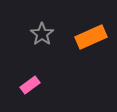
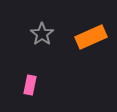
pink rectangle: rotated 42 degrees counterclockwise
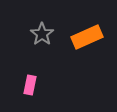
orange rectangle: moved 4 px left
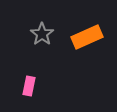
pink rectangle: moved 1 px left, 1 px down
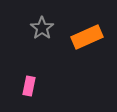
gray star: moved 6 px up
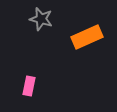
gray star: moved 1 px left, 9 px up; rotated 20 degrees counterclockwise
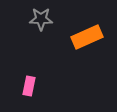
gray star: rotated 15 degrees counterclockwise
